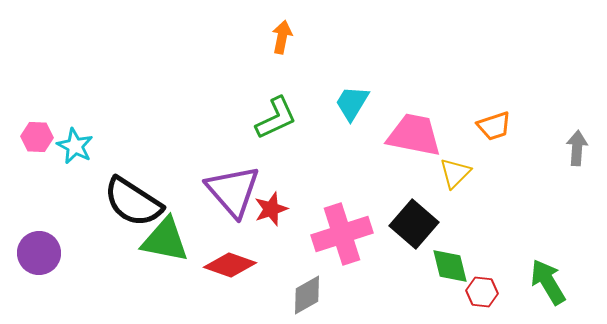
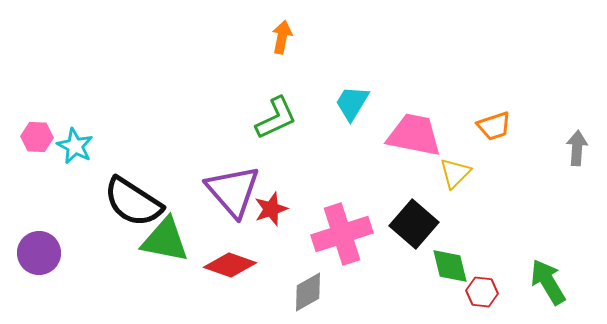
gray diamond: moved 1 px right, 3 px up
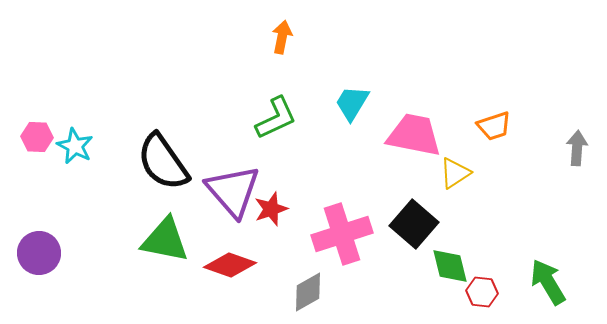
yellow triangle: rotated 12 degrees clockwise
black semicircle: moved 30 px right, 40 px up; rotated 22 degrees clockwise
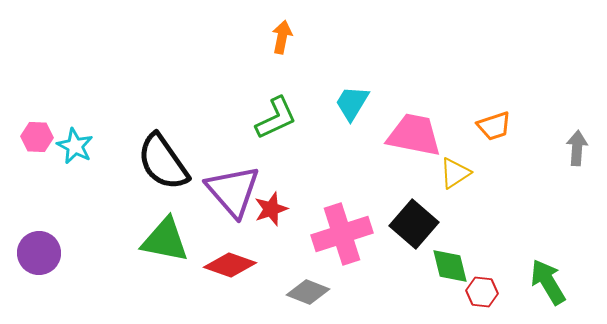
gray diamond: rotated 51 degrees clockwise
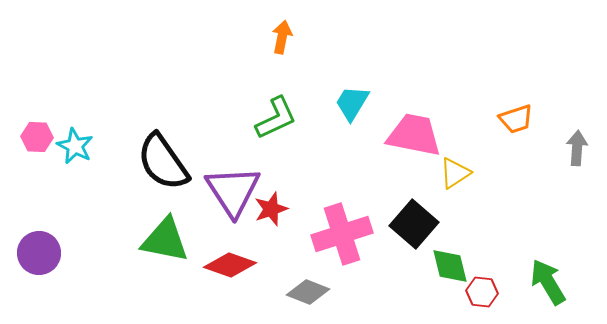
orange trapezoid: moved 22 px right, 7 px up
purple triangle: rotated 8 degrees clockwise
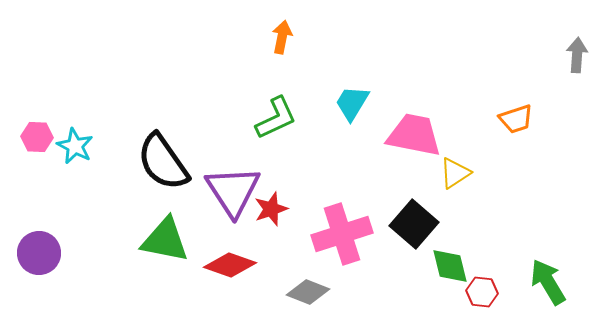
gray arrow: moved 93 px up
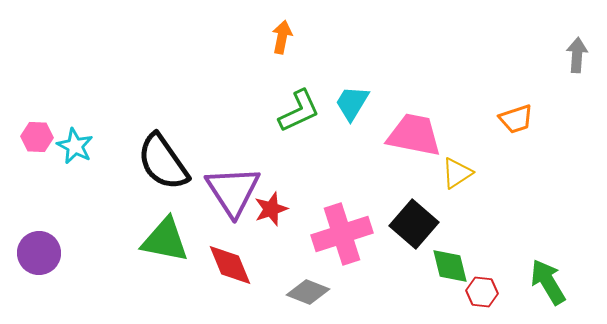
green L-shape: moved 23 px right, 7 px up
yellow triangle: moved 2 px right
red diamond: rotated 48 degrees clockwise
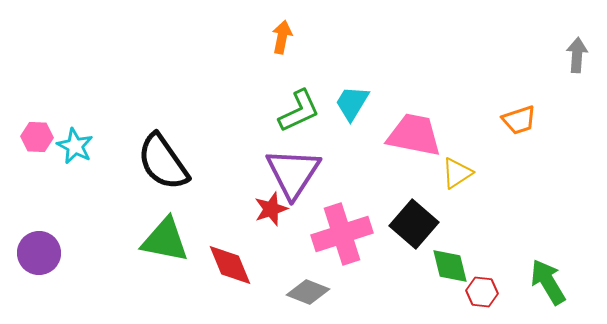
orange trapezoid: moved 3 px right, 1 px down
purple triangle: moved 60 px right, 18 px up; rotated 6 degrees clockwise
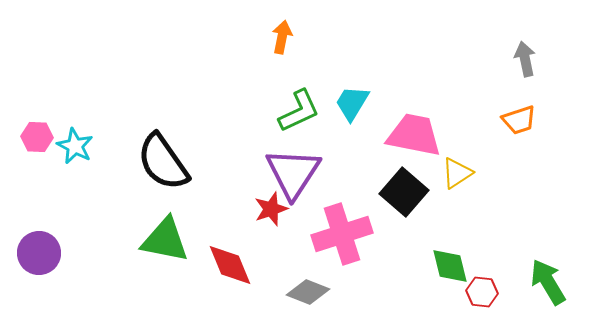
gray arrow: moved 52 px left, 4 px down; rotated 16 degrees counterclockwise
black square: moved 10 px left, 32 px up
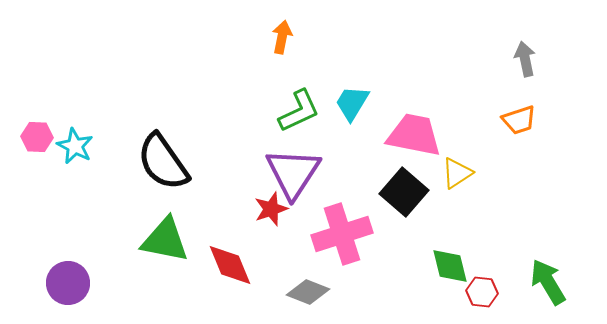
purple circle: moved 29 px right, 30 px down
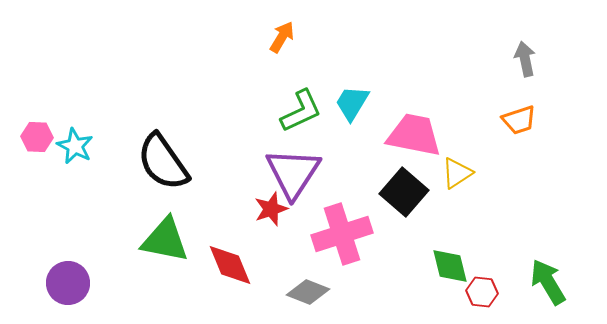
orange arrow: rotated 20 degrees clockwise
green L-shape: moved 2 px right
